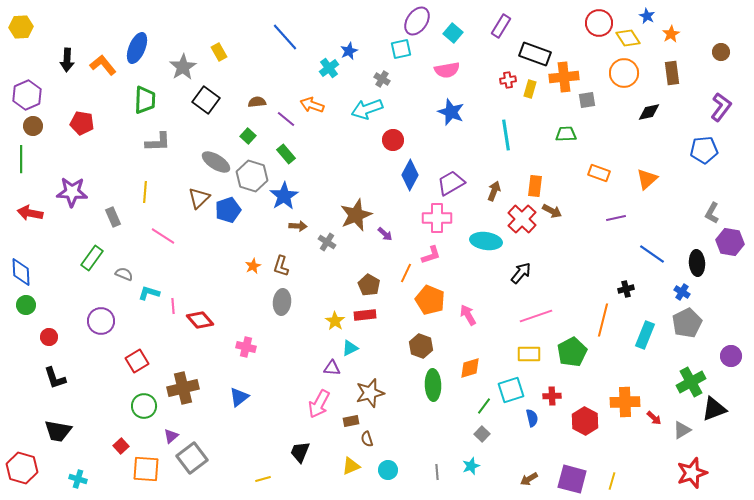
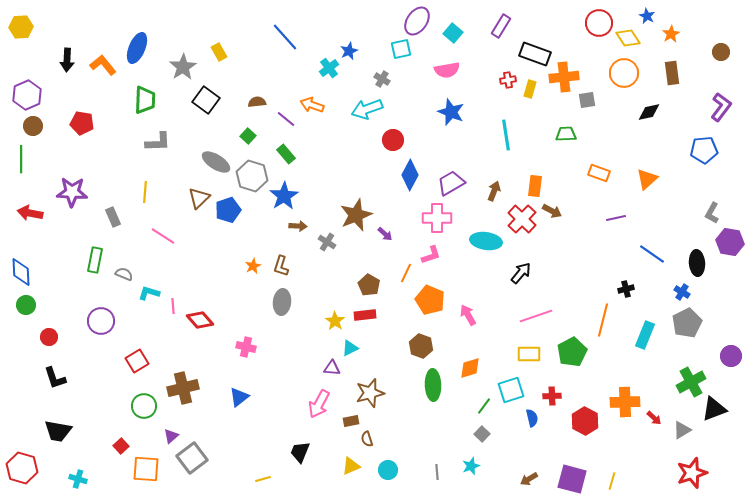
green rectangle at (92, 258): moved 3 px right, 2 px down; rotated 25 degrees counterclockwise
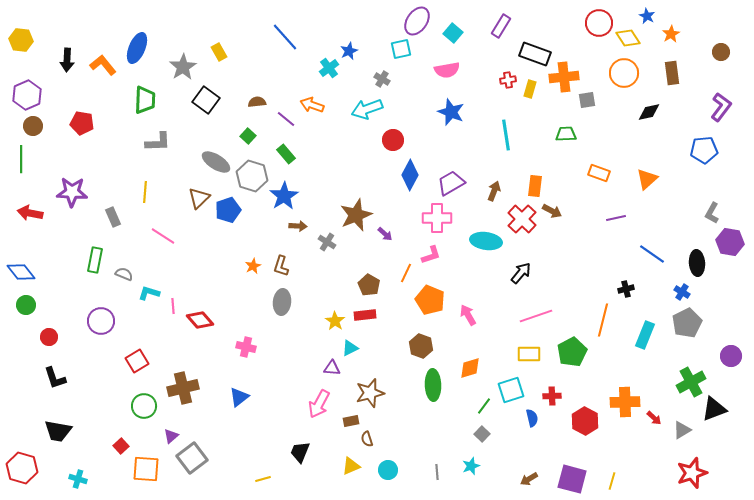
yellow hexagon at (21, 27): moved 13 px down; rotated 10 degrees clockwise
blue diamond at (21, 272): rotated 36 degrees counterclockwise
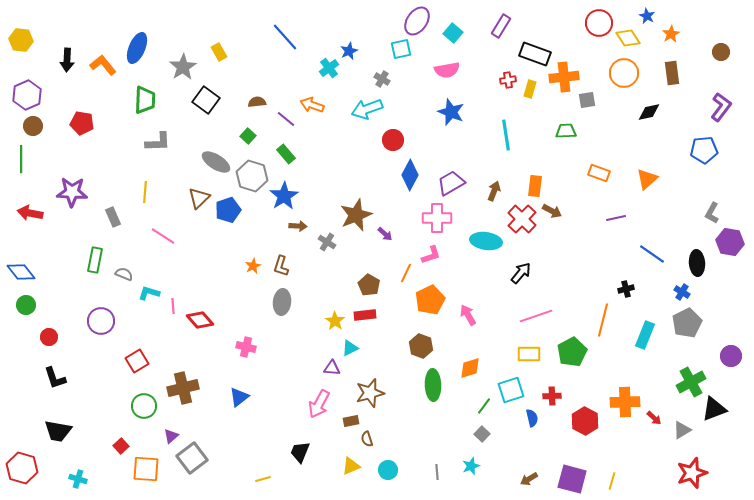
green trapezoid at (566, 134): moved 3 px up
orange pentagon at (430, 300): rotated 24 degrees clockwise
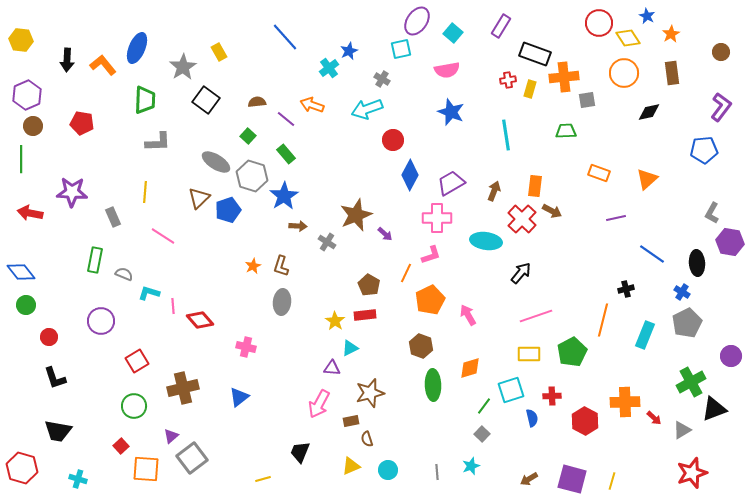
green circle at (144, 406): moved 10 px left
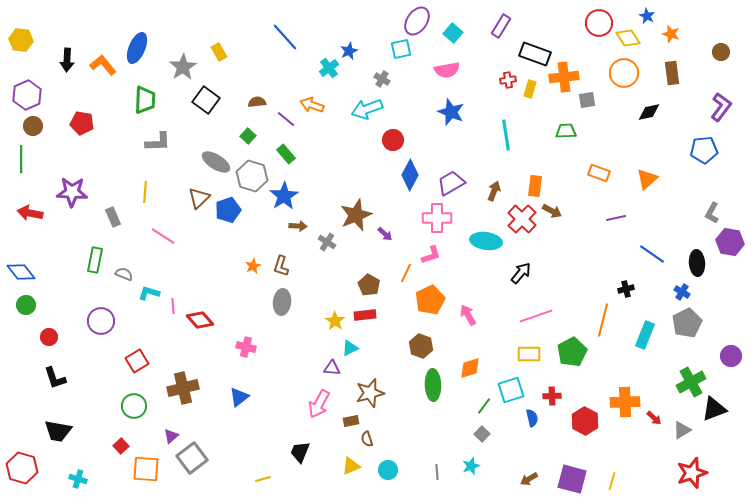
orange star at (671, 34): rotated 24 degrees counterclockwise
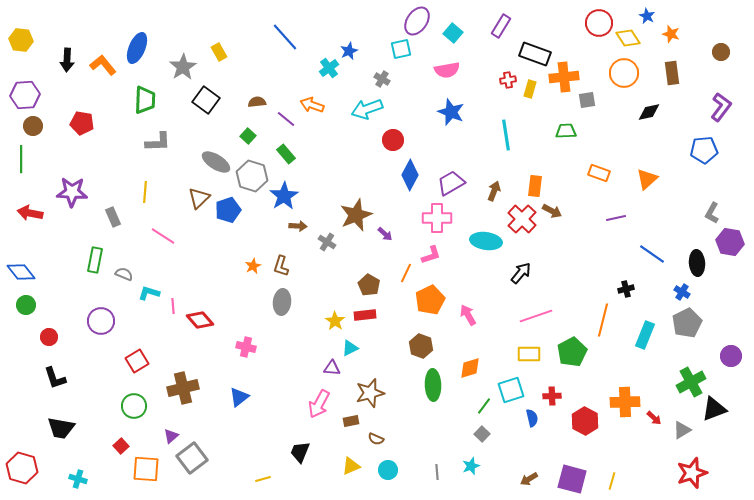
purple hexagon at (27, 95): moved 2 px left; rotated 20 degrees clockwise
black trapezoid at (58, 431): moved 3 px right, 3 px up
brown semicircle at (367, 439): moved 9 px right; rotated 49 degrees counterclockwise
